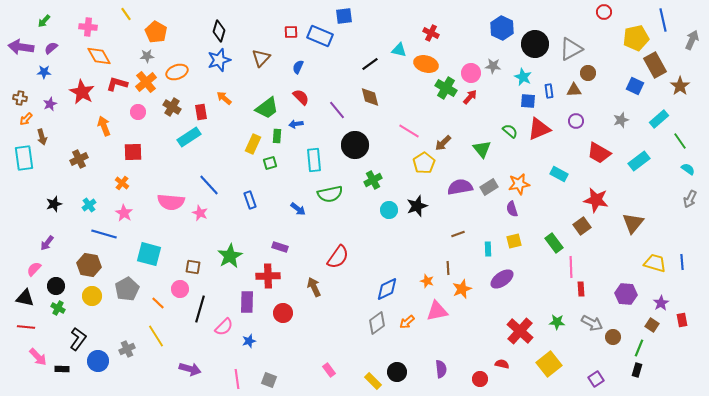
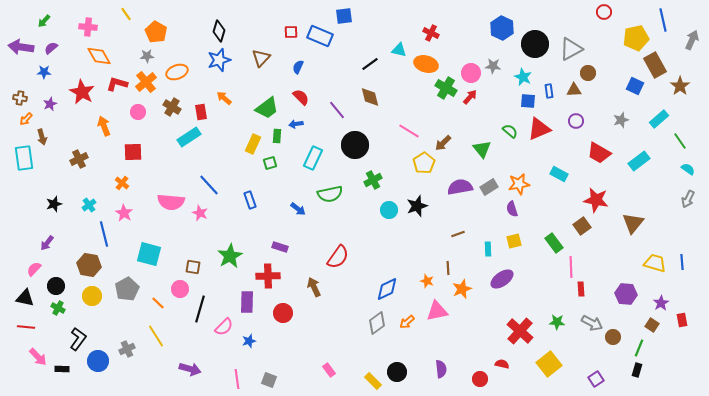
cyan rectangle at (314, 160): moved 1 px left, 2 px up; rotated 30 degrees clockwise
gray arrow at (690, 199): moved 2 px left
blue line at (104, 234): rotated 60 degrees clockwise
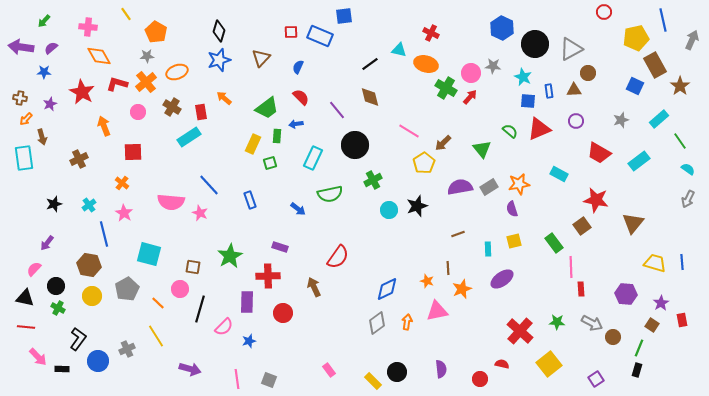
orange arrow at (407, 322): rotated 140 degrees clockwise
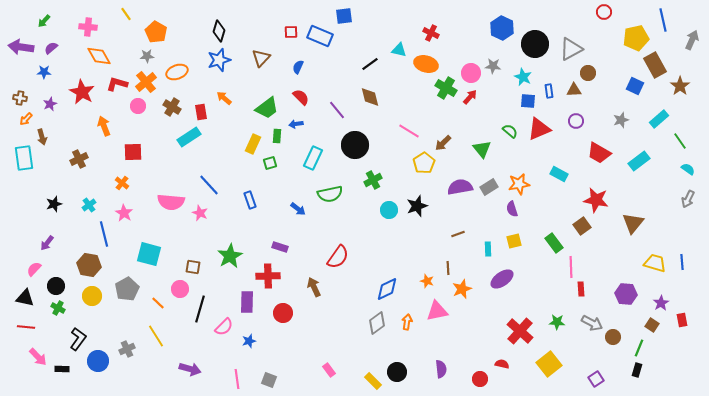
pink circle at (138, 112): moved 6 px up
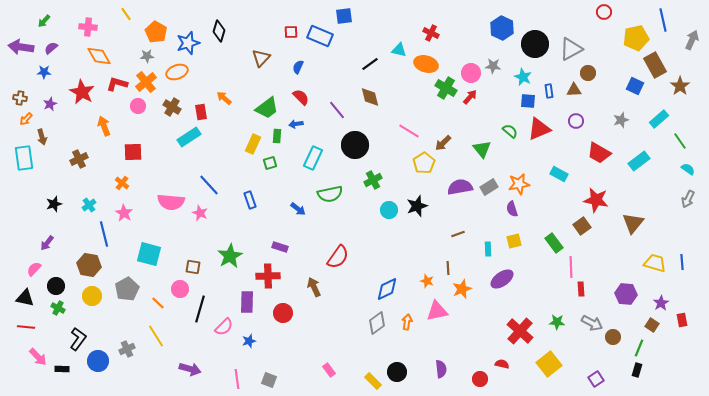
blue star at (219, 60): moved 31 px left, 17 px up
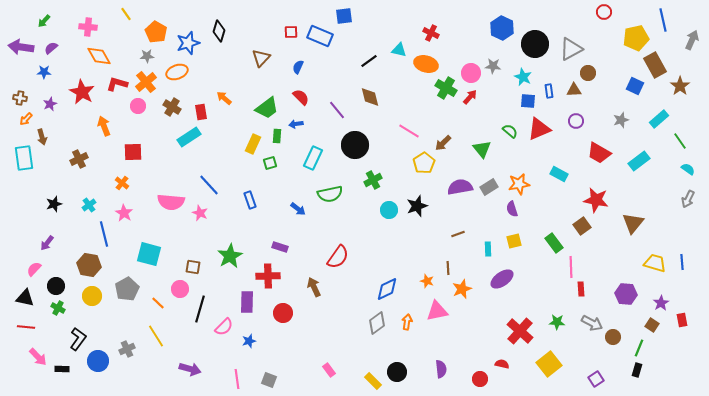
black line at (370, 64): moved 1 px left, 3 px up
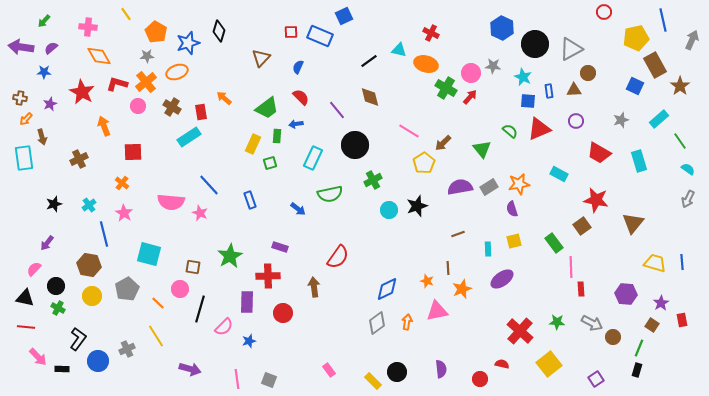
blue square at (344, 16): rotated 18 degrees counterclockwise
cyan rectangle at (639, 161): rotated 70 degrees counterclockwise
brown arrow at (314, 287): rotated 18 degrees clockwise
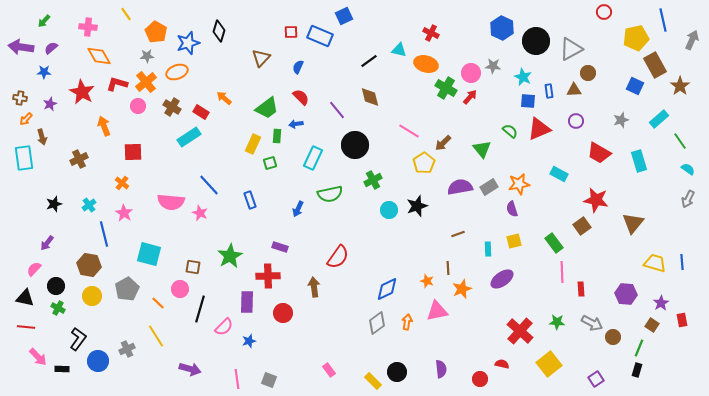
black circle at (535, 44): moved 1 px right, 3 px up
red rectangle at (201, 112): rotated 49 degrees counterclockwise
blue arrow at (298, 209): rotated 77 degrees clockwise
pink line at (571, 267): moved 9 px left, 5 px down
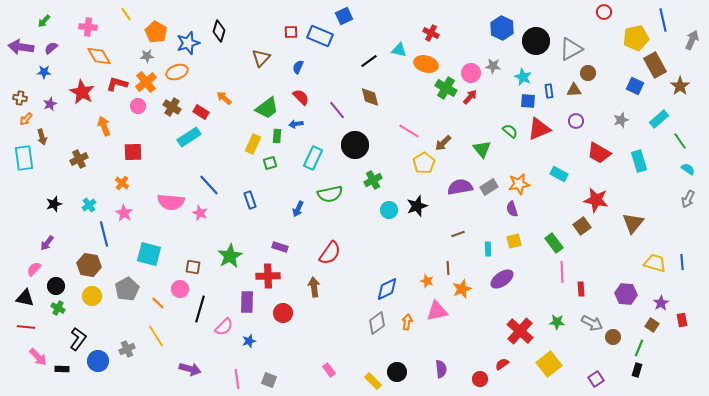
red semicircle at (338, 257): moved 8 px left, 4 px up
red semicircle at (502, 364): rotated 48 degrees counterclockwise
